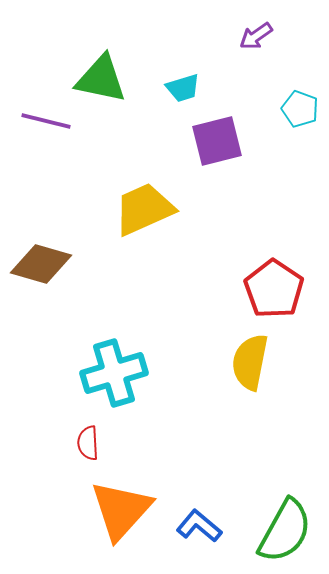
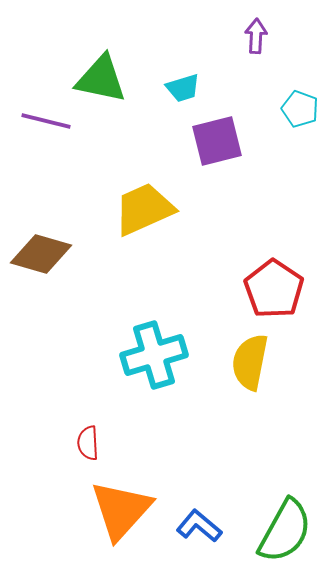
purple arrow: rotated 128 degrees clockwise
brown diamond: moved 10 px up
cyan cross: moved 40 px right, 18 px up
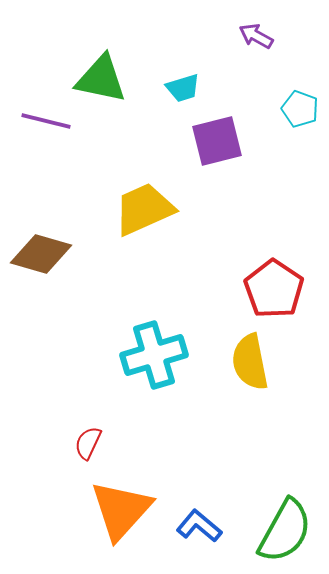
purple arrow: rotated 64 degrees counterclockwise
yellow semicircle: rotated 22 degrees counterclockwise
red semicircle: rotated 28 degrees clockwise
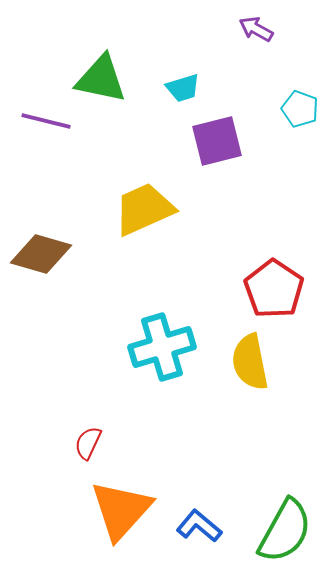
purple arrow: moved 7 px up
cyan cross: moved 8 px right, 8 px up
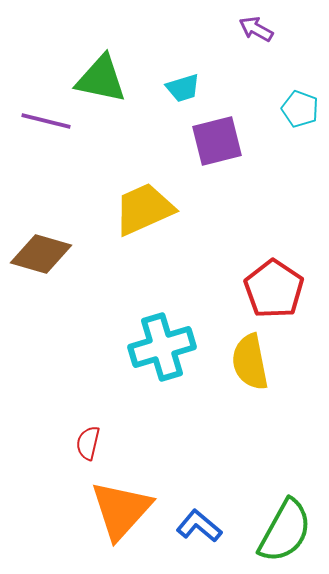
red semicircle: rotated 12 degrees counterclockwise
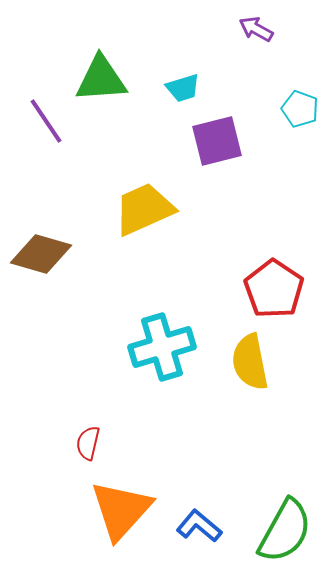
green triangle: rotated 16 degrees counterclockwise
purple line: rotated 42 degrees clockwise
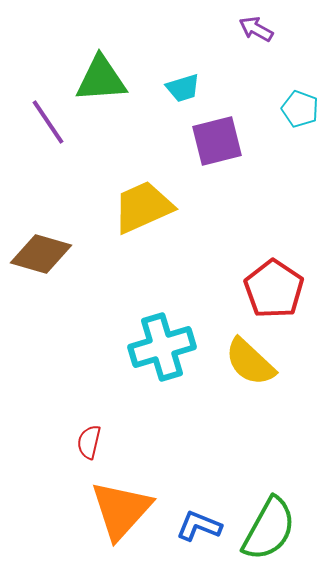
purple line: moved 2 px right, 1 px down
yellow trapezoid: moved 1 px left, 2 px up
yellow semicircle: rotated 36 degrees counterclockwise
red semicircle: moved 1 px right, 1 px up
blue L-shape: rotated 18 degrees counterclockwise
green semicircle: moved 16 px left, 2 px up
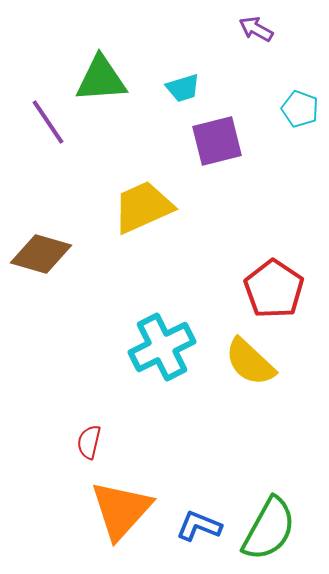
cyan cross: rotated 10 degrees counterclockwise
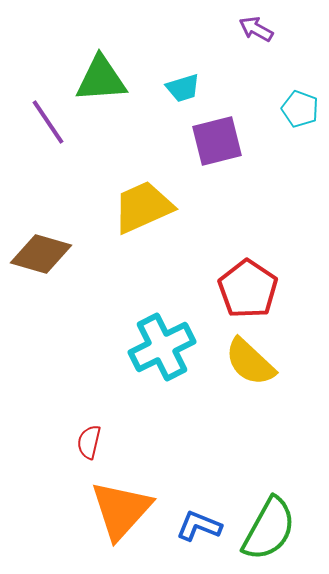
red pentagon: moved 26 px left
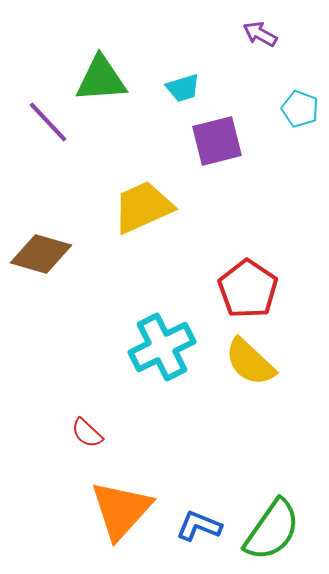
purple arrow: moved 4 px right, 5 px down
purple line: rotated 9 degrees counterclockwise
red semicircle: moved 2 px left, 9 px up; rotated 60 degrees counterclockwise
green semicircle: moved 3 px right, 1 px down; rotated 6 degrees clockwise
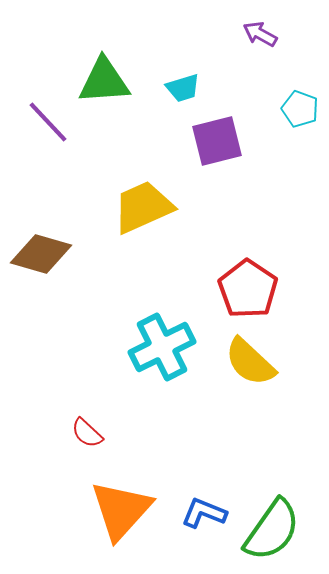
green triangle: moved 3 px right, 2 px down
blue L-shape: moved 5 px right, 13 px up
